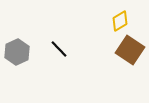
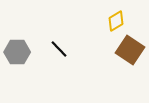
yellow diamond: moved 4 px left
gray hexagon: rotated 25 degrees clockwise
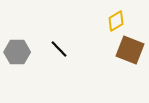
brown square: rotated 12 degrees counterclockwise
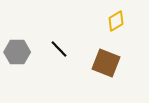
brown square: moved 24 px left, 13 px down
